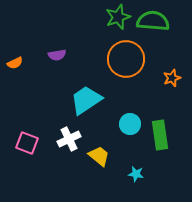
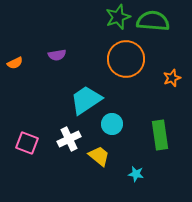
cyan circle: moved 18 px left
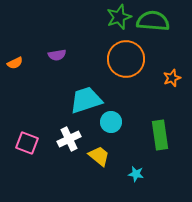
green star: moved 1 px right
cyan trapezoid: rotated 16 degrees clockwise
cyan circle: moved 1 px left, 2 px up
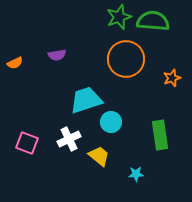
cyan star: rotated 14 degrees counterclockwise
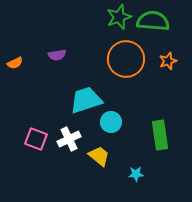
orange star: moved 4 px left, 17 px up
pink square: moved 9 px right, 4 px up
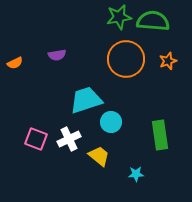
green star: rotated 10 degrees clockwise
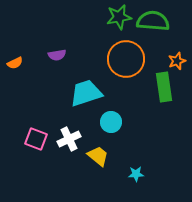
orange star: moved 9 px right
cyan trapezoid: moved 7 px up
green rectangle: moved 4 px right, 48 px up
yellow trapezoid: moved 1 px left
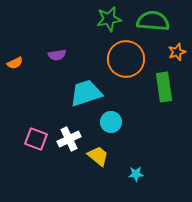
green star: moved 10 px left, 2 px down
orange star: moved 9 px up
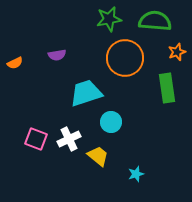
green semicircle: moved 2 px right
orange circle: moved 1 px left, 1 px up
green rectangle: moved 3 px right, 1 px down
cyan star: rotated 14 degrees counterclockwise
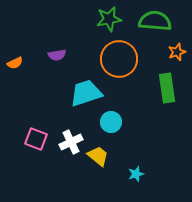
orange circle: moved 6 px left, 1 px down
white cross: moved 2 px right, 3 px down
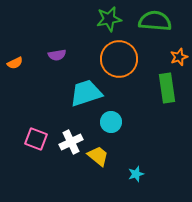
orange star: moved 2 px right, 5 px down
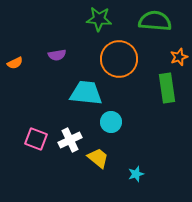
green star: moved 10 px left; rotated 15 degrees clockwise
cyan trapezoid: rotated 24 degrees clockwise
white cross: moved 1 px left, 2 px up
yellow trapezoid: moved 2 px down
